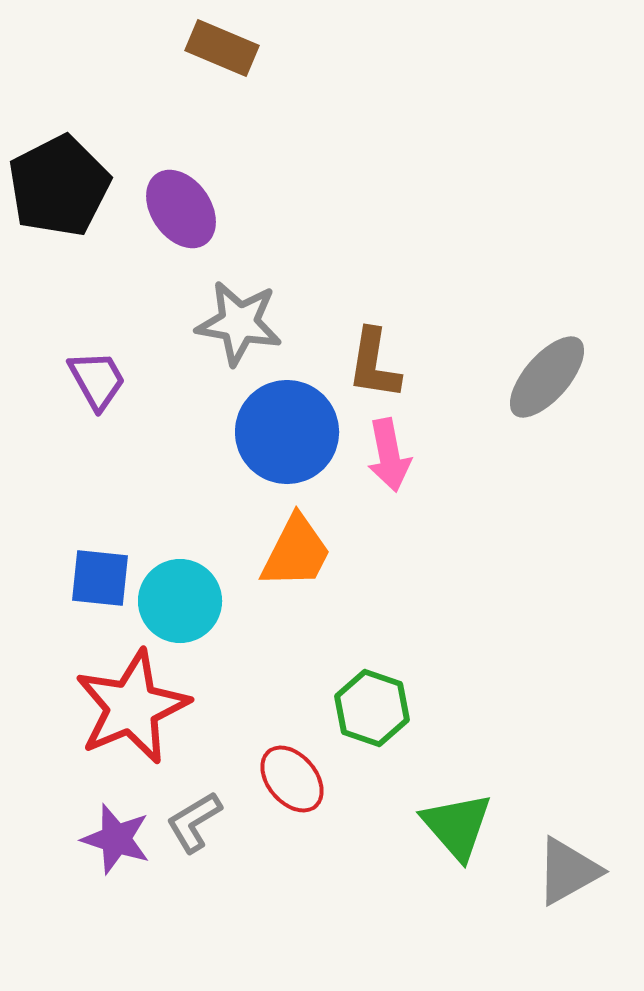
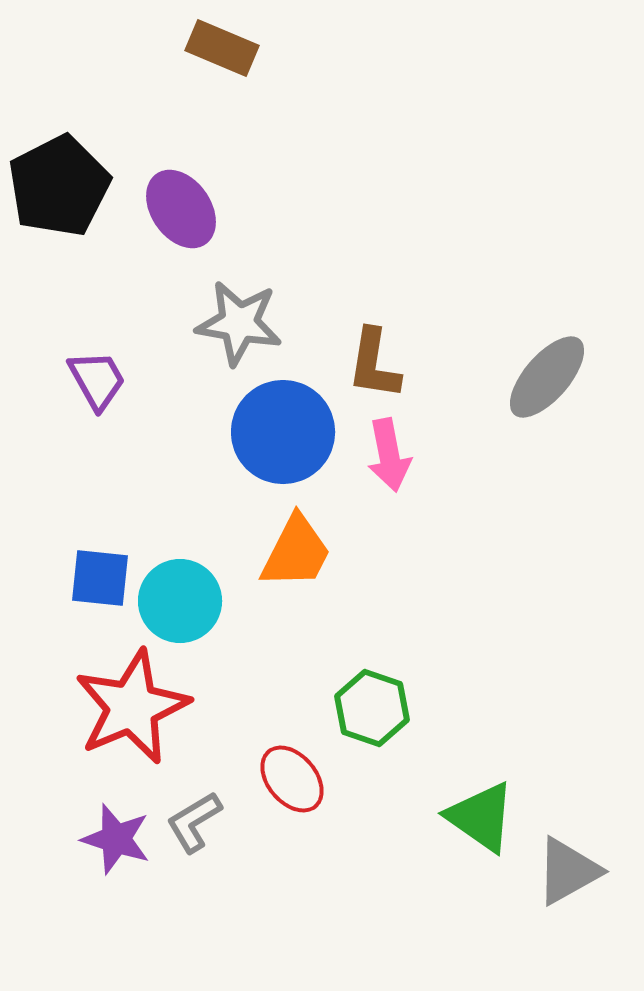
blue circle: moved 4 px left
green triangle: moved 24 px right, 9 px up; rotated 14 degrees counterclockwise
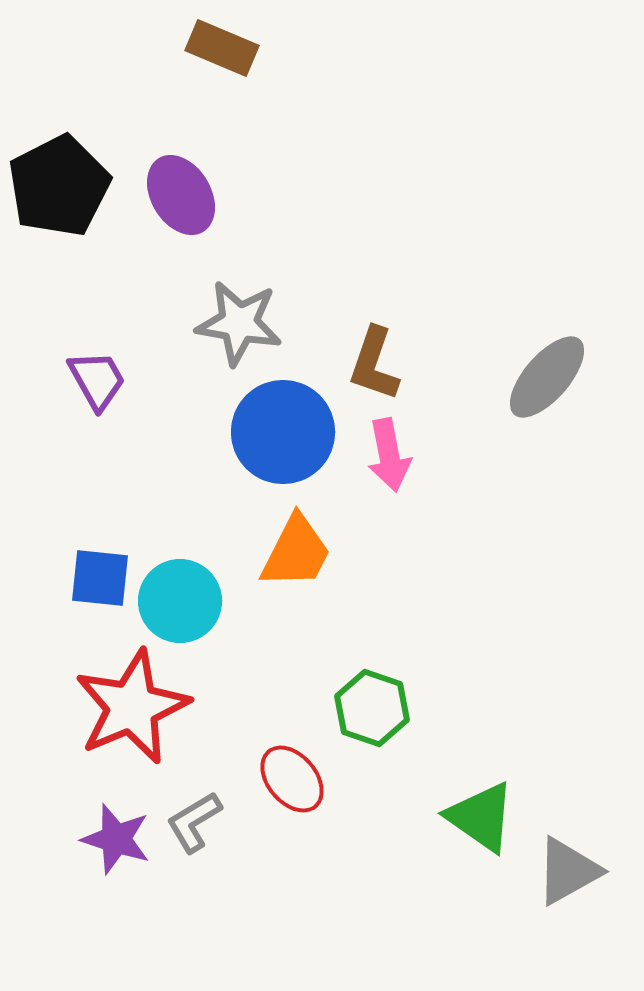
purple ellipse: moved 14 px up; rotated 4 degrees clockwise
brown L-shape: rotated 10 degrees clockwise
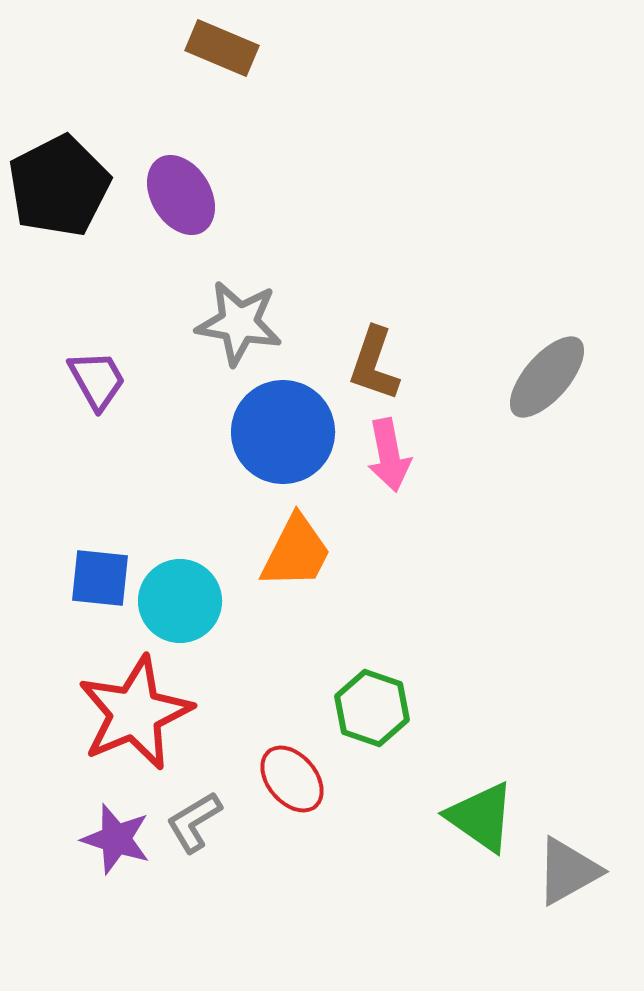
red star: moved 3 px right, 6 px down
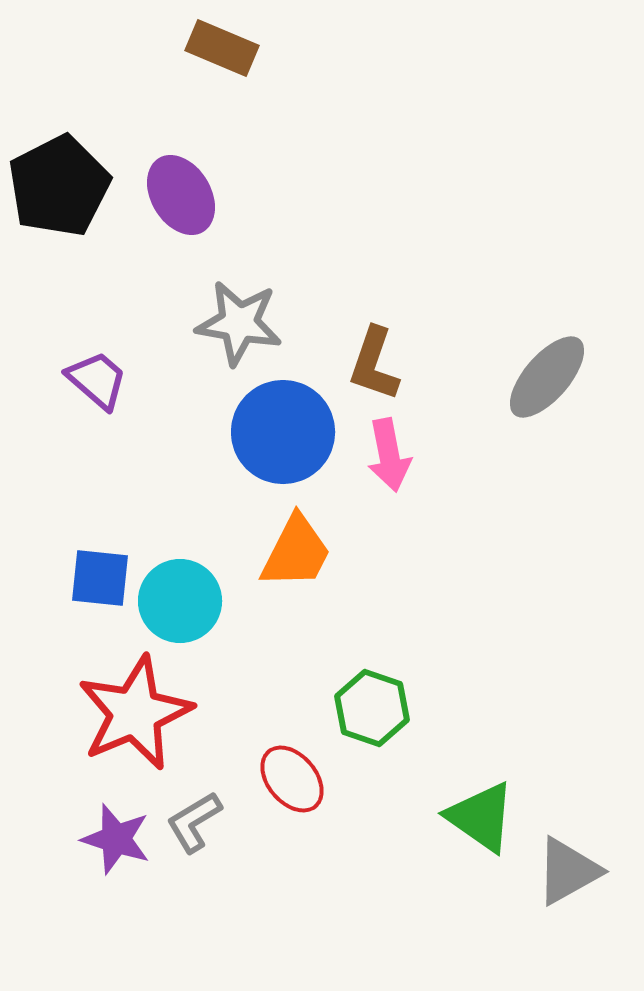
purple trapezoid: rotated 20 degrees counterclockwise
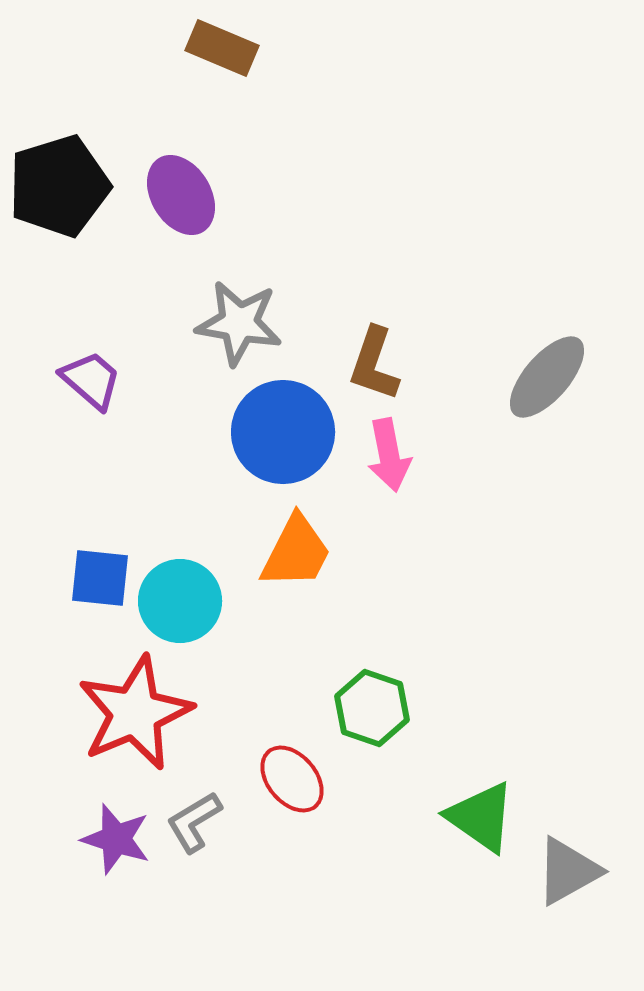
black pentagon: rotated 10 degrees clockwise
purple trapezoid: moved 6 px left
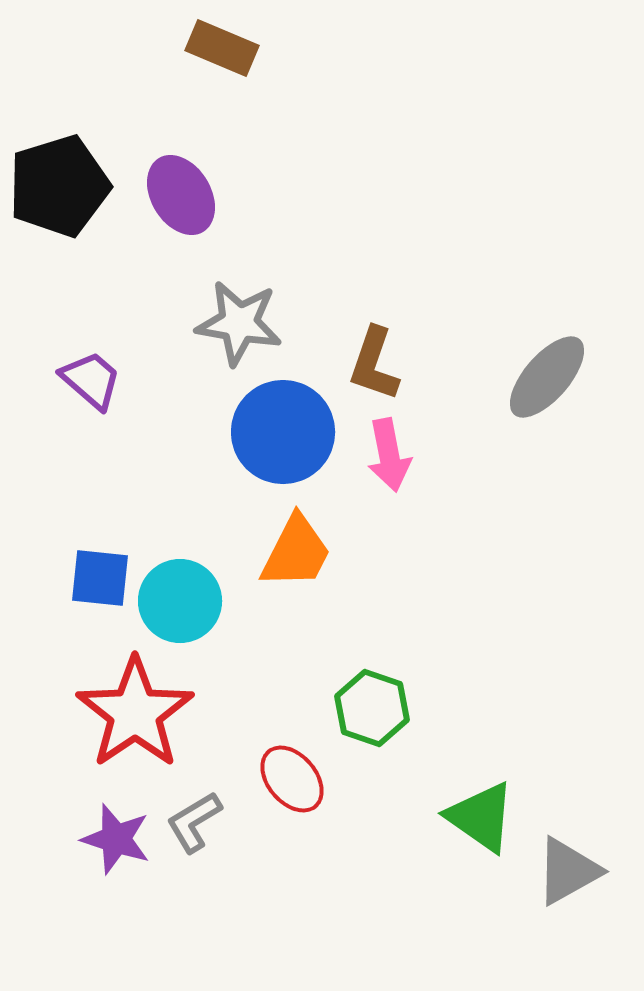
red star: rotated 11 degrees counterclockwise
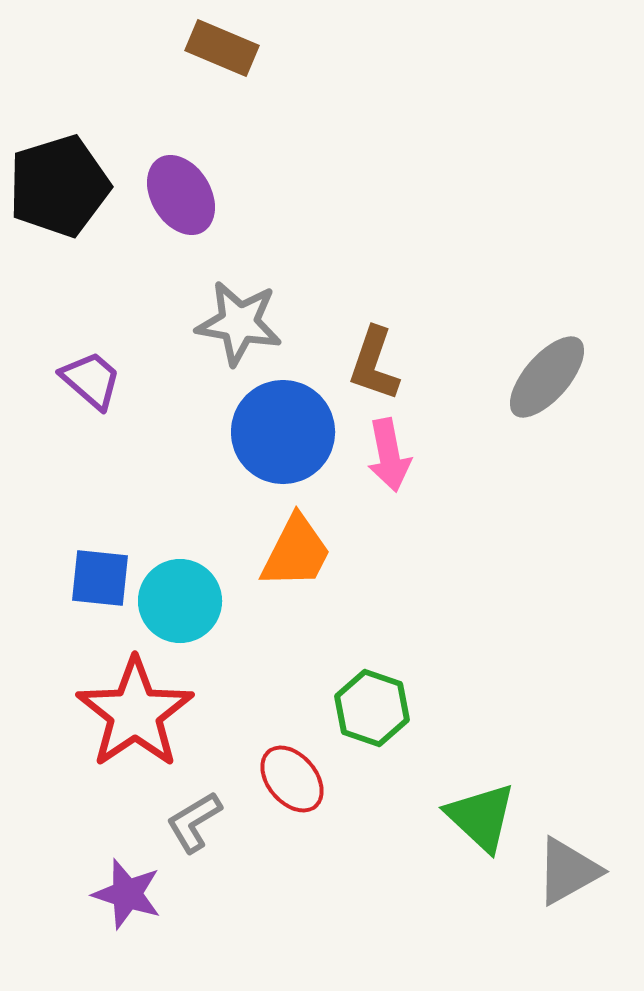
green triangle: rotated 8 degrees clockwise
purple star: moved 11 px right, 55 px down
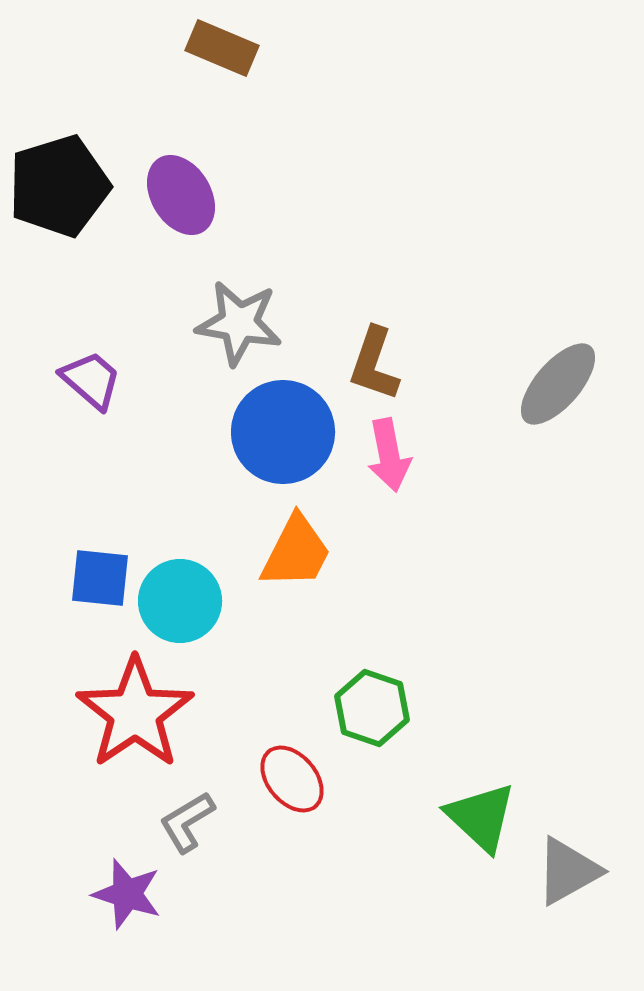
gray ellipse: moved 11 px right, 7 px down
gray L-shape: moved 7 px left
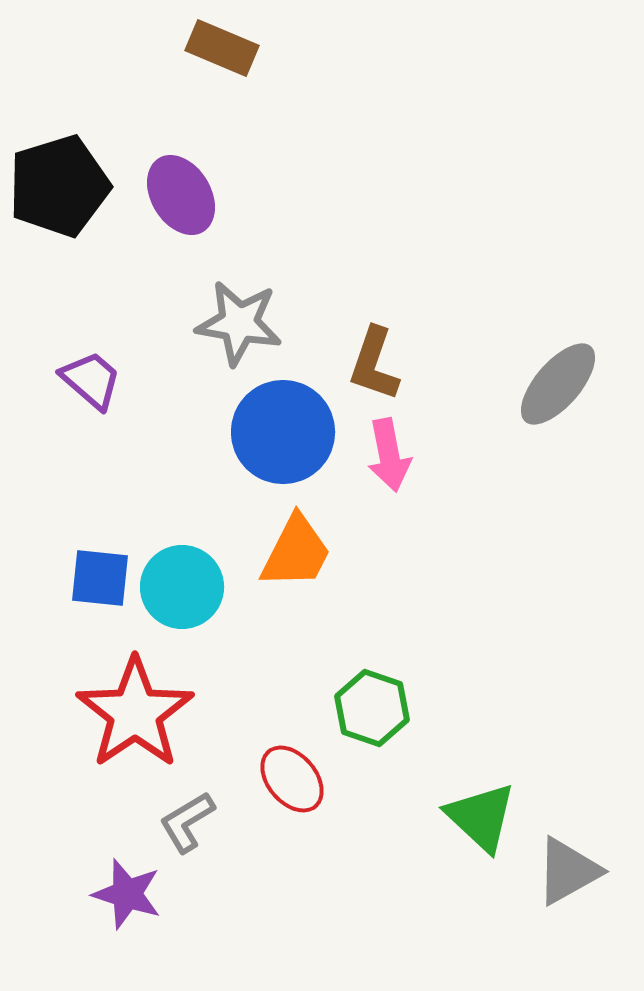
cyan circle: moved 2 px right, 14 px up
